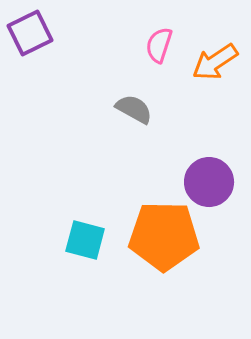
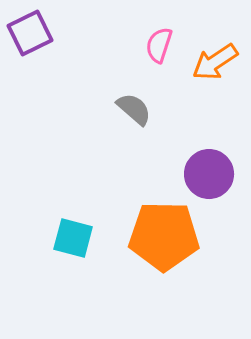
gray semicircle: rotated 12 degrees clockwise
purple circle: moved 8 px up
cyan square: moved 12 px left, 2 px up
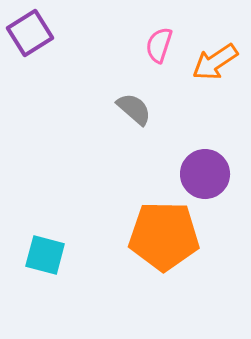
purple square: rotated 6 degrees counterclockwise
purple circle: moved 4 px left
cyan square: moved 28 px left, 17 px down
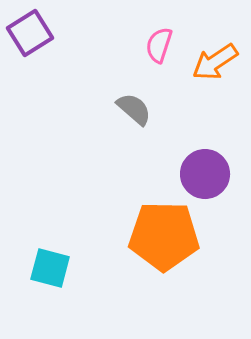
cyan square: moved 5 px right, 13 px down
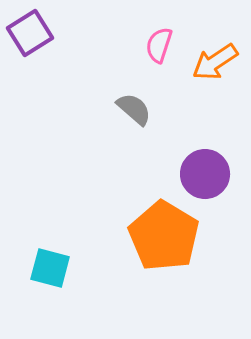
orange pentagon: rotated 30 degrees clockwise
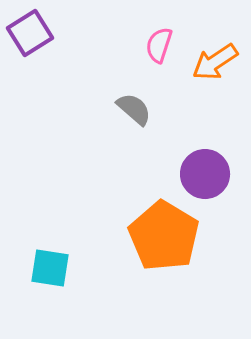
cyan square: rotated 6 degrees counterclockwise
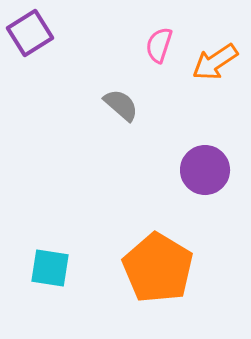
gray semicircle: moved 13 px left, 4 px up
purple circle: moved 4 px up
orange pentagon: moved 6 px left, 32 px down
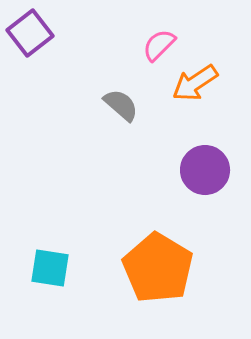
purple square: rotated 6 degrees counterclockwise
pink semicircle: rotated 27 degrees clockwise
orange arrow: moved 20 px left, 21 px down
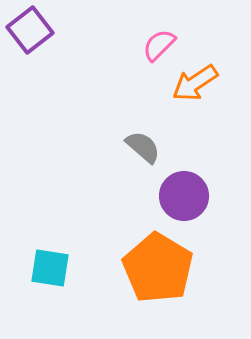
purple square: moved 3 px up
gray semicircle: moved 22 px right, 42 px down
purple circle: moved 21 px left, 26 px down
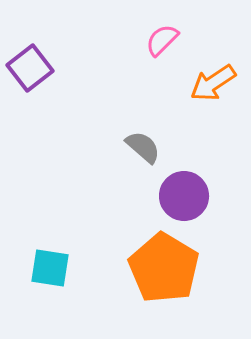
purple square: moved 38 px down
pink semicircle: moved 3 px right, 5 px up
orange arrow: moved 18 px right
orange pentagon: moved 6 px right
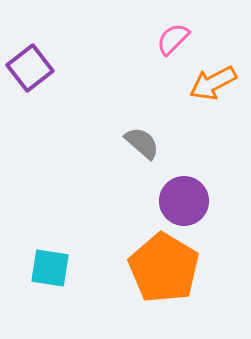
pink semicircle: moved 11 px right, 1 px up
orange arrow: rotated 6 degrees clockwise
gray semicircle: moved 1 px left, 4 px up
purple circle: moved 5 px down
